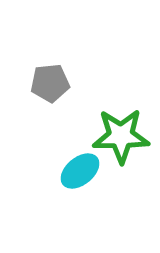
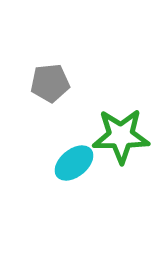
cyan ellipse: moved 6 px left, 8 px up
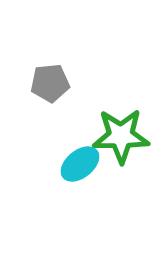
cyan ellipse: moved 6 px right, 1 px down
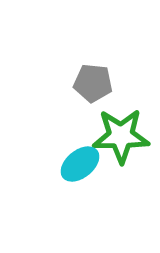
gray pentagon: moved 43 px right; rotated 12 degrees clockwise
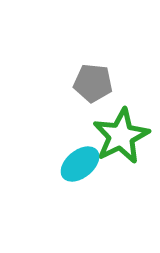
green star: rotated 26 degrees counterclockwise
